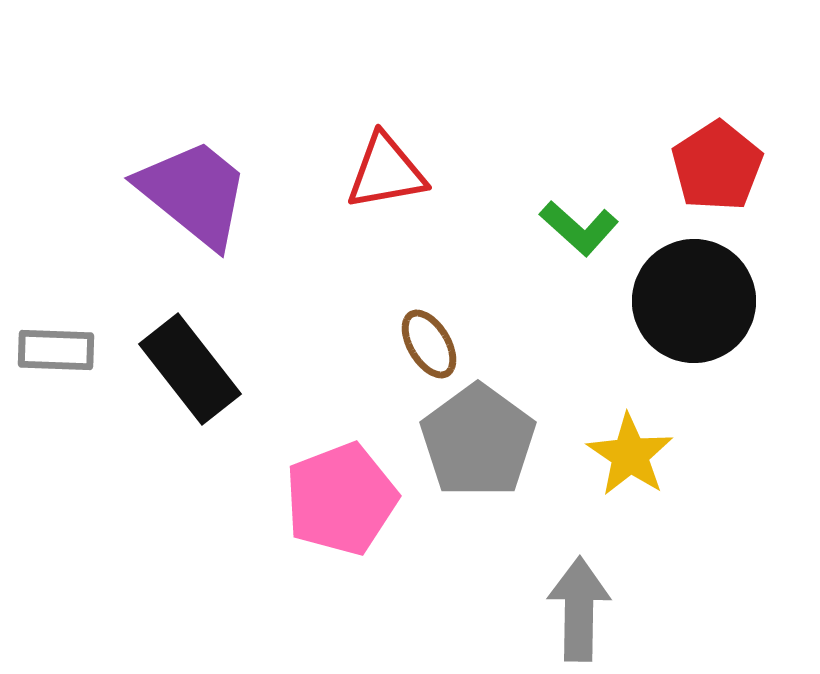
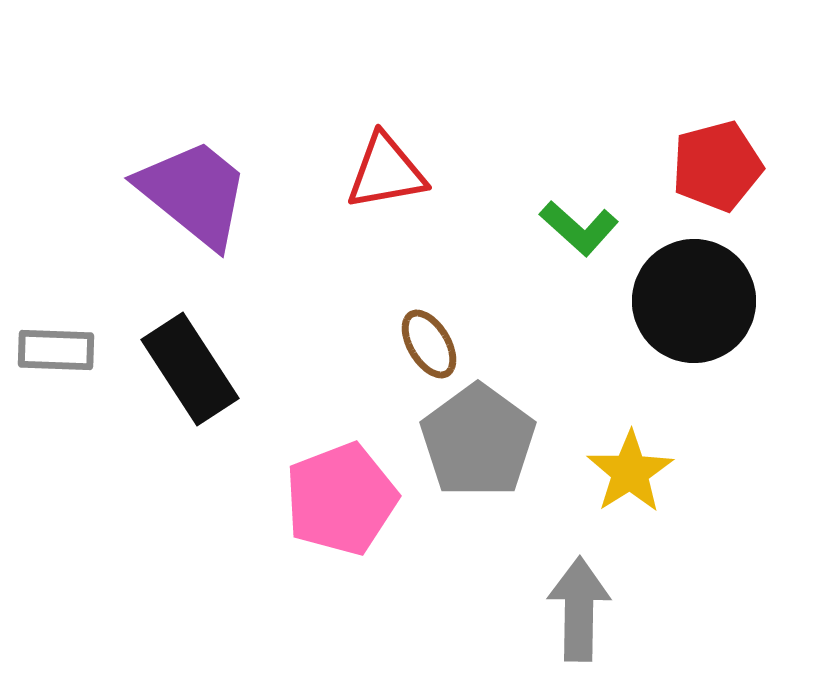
red pentagon: rotated 18 degrees clockwise
black rectangle: rotated 5 degrees clockwise
yellow star: moved 17 px down; rotated 6 degrees clockwise
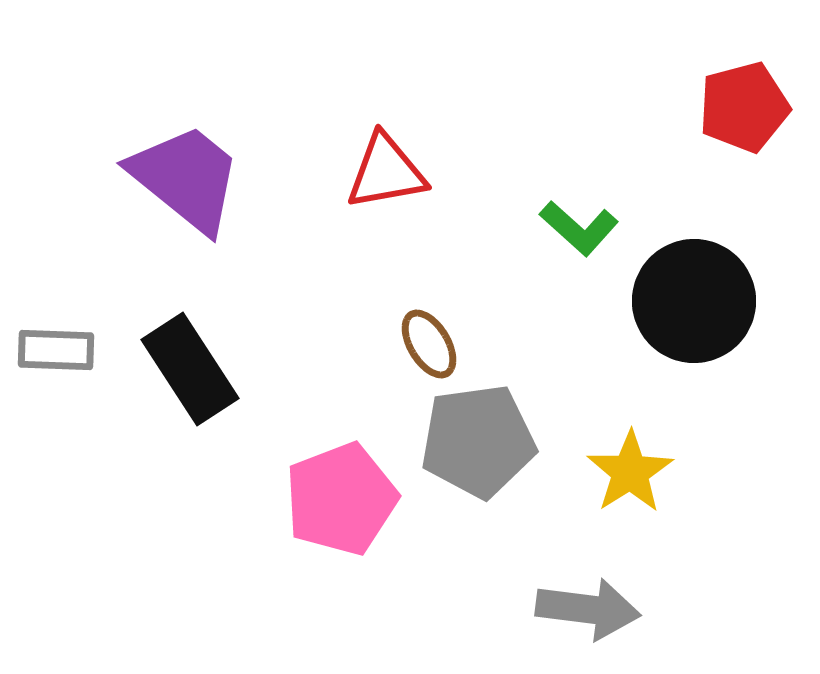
red pentagon: moved 27 px right, 59 px up
purple trapezoid: moved 8 px left, 15 px up
gray pentagon: rotated 28 degrees clockwise
gray arrow: moved 9 px right; rotated 96 degrees clockwise
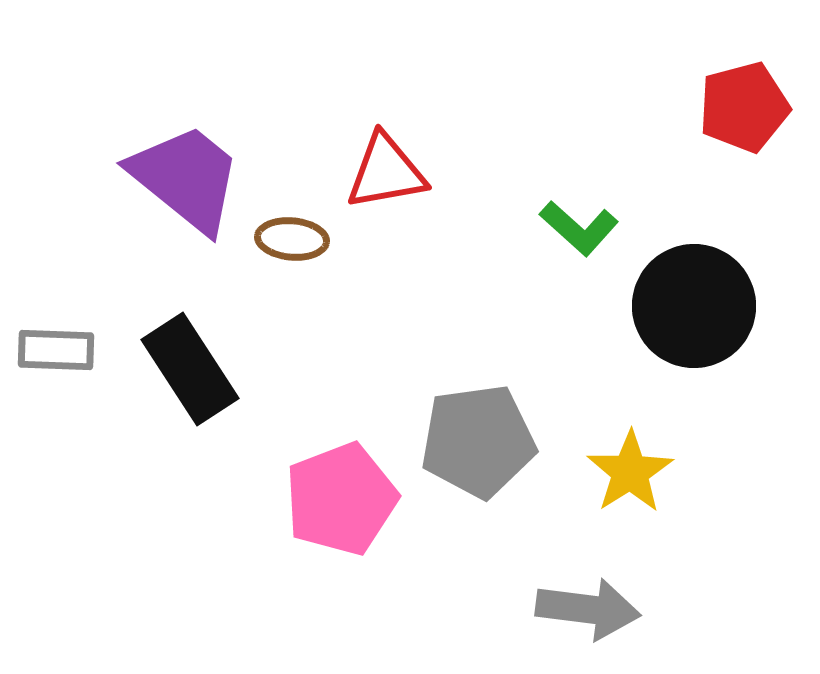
black circle: moved 5 px down
brown ellipse: moved 137 px left, 105 px up; rotated 54 degrees counterclockwise
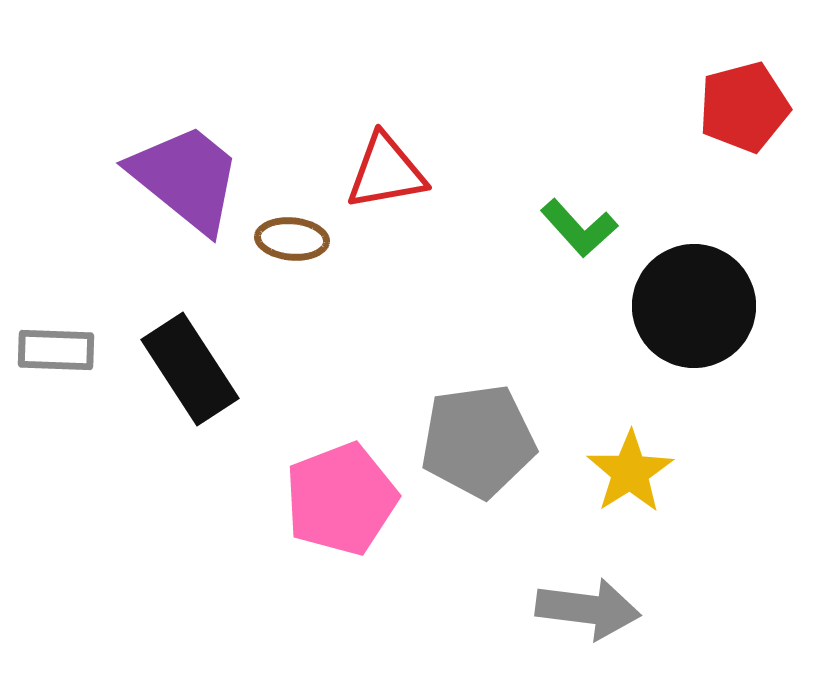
green L-shape: rotated 6 degrees clockwise
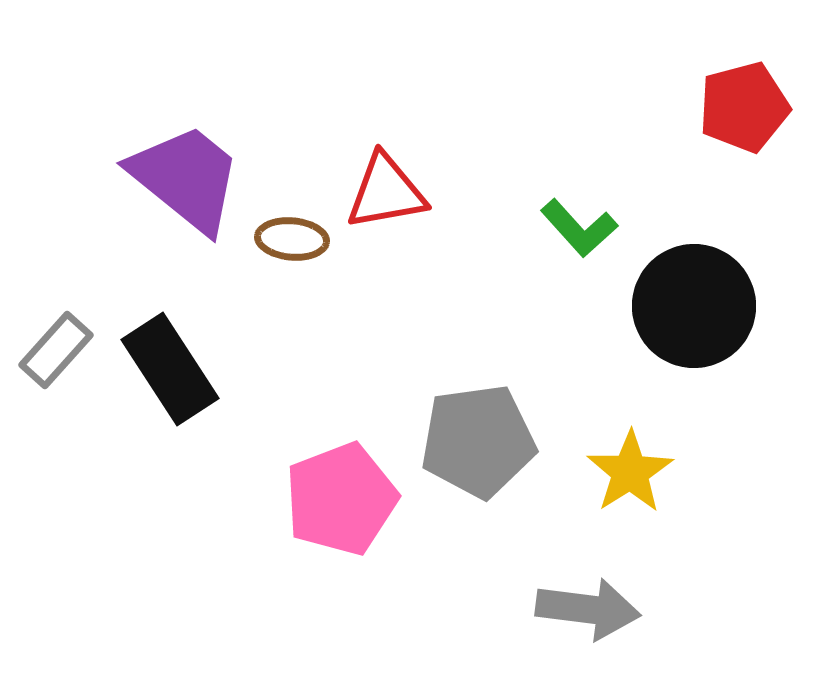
red triangle: moved 20 px down
gray rectangle: rotated 50 degrees counterclockwise
black rectangle: moved 20 px left
